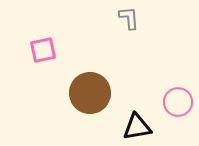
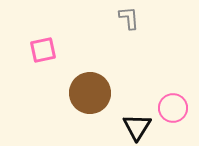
pink circle: moved 5 px left, 6 px down
black triangle: rotated 48 degrees counterclockwise
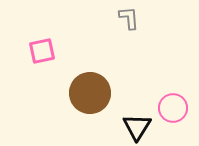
pink square: moved 1 px left, 1 px down
